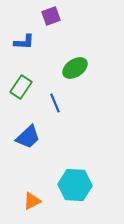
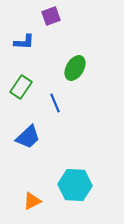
green ellipse: rotated 25 degrees counterclockwise
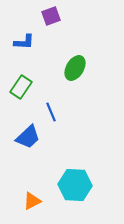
blue line: moved 4 px left, 9 px down
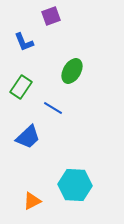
blue L-shape: rotated 65 degrees clockwise
green ellipse: moved 3 px left, 3 px down
blue line: moved 2 px right, 4 px up; rotated 36 degrees counterclockwise
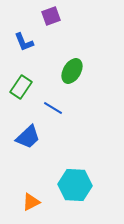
orange triangle: moved 1 px left, 1 px down
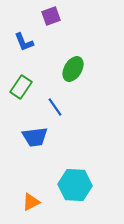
green ellipse: moved 1 px right, 2 px up
blue line: moved 2 px right, 1 px up; rotated 24 degrees clockwise
blue trapezoid: moved 7 px right; rotated 36 degrees clockwise
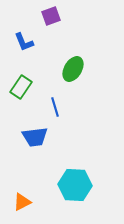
blue line: rotated 18 degrees clockwise
orange triangle: moved 9 px left
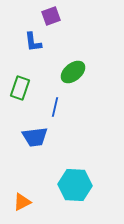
blue L-shape: moved 9 px right; rotated 15 degrees clockwise
green ellipse: moved 3 px down; rotated 20 degrees clockwise
green rectangle: moved 1 px left, 1 px down; rotated 15 degrees counterclockwise
blue line: rotated 30 degrees clockwise
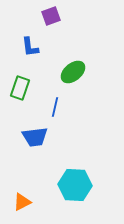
blue L-shape: moved 3 px left, 5 px down
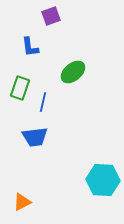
blue line: moved 12 px left, 5 px up
cyan hexagon: moved 28 px right, 5 px up
